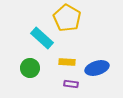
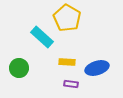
cyan rectangle: moved 1 px up
green circle: moved 11 px left
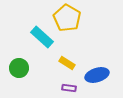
yellow rectangle: moved 1 px down; rotated 28 degrees clockwise
blue ellipse: moved 7 px down
purple rectangle: moved 2 px left, 4 px down
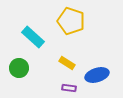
yellow pentagon: moved 4 px right, 3 px down; rotated 12 degrees counterclockwise
cyan rectangle: moved 9 px left
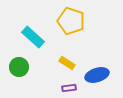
green circle: moved 1 px up
purple rectangle: rotated 16 degrees counterclockwise
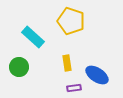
yellow rectangle: rotated 49 degrees clockwise
blue ellipse: rotated 50 degrees clockwise
purple rectangle: moved 5 px right
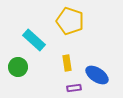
yellow pentagon: moved 1 px left
cyan rectangle: moved 1 px right, 3 px down
green circle: moved 1 px left
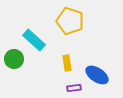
green circle: moved 4 px left, 8 px up
